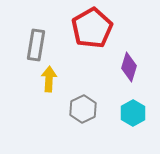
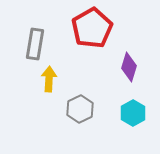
gray rectangle: moved 1 px left, 1 px up
gray hexagon: moved 3 px left
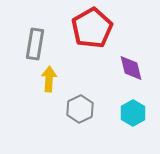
purple diamond: moved 2 px right, 1 px down; rotated 32 degrees counterclockwise
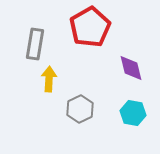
red pentagon: moved 2 px left, 1 px up
cyan hexagon: rotated 20 degrees counterclockwise
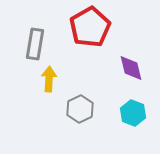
cyan hexagon: rotated 10 degrees clockwise
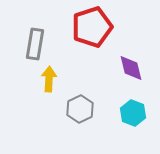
red pentagon: moved 2 px right; rotated 12 degrees clockwise
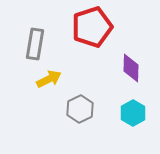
purple diamond: rotated 16 degrees clockwise
yellow arrow: rotated 60 degrees clockwise
cyan hexagon: rotated 10 degrees clockwise
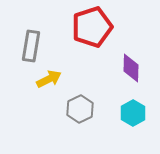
gray rectangle: moved 4 px left, 2 px down
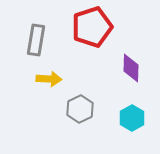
gray rectangle: moved 5 px right, 6 px up
yellow arrow: rotated 30 degrees clockwise
cyan hexagon: moved 1 px left, 5 px down
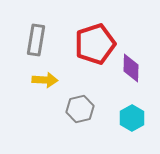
red pentagon: moved 3 px right, 17 px down
yellow arrow: moved 4 px left, 1 px down
gray hexagon: rotated 12 degrees clockwise
